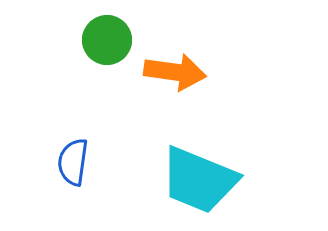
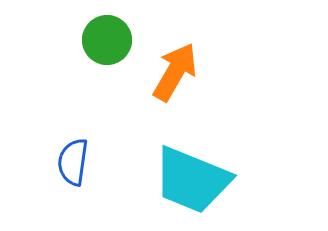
orange arrow: rotated 68 degrees counterclockwise
cyan trapezoid: moved 7 px left
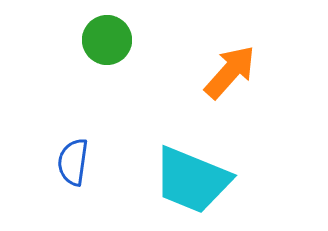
orange arrow: moved 55 px right; rotated 12 degrees clockwise
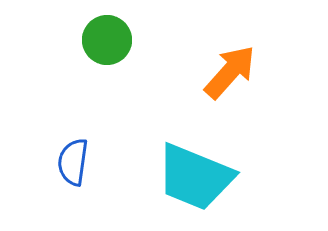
cyan trapezoid: moved 3 px right, 3 px up
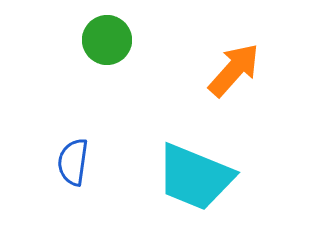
orange arrow: moved 4 px right, 2 px up
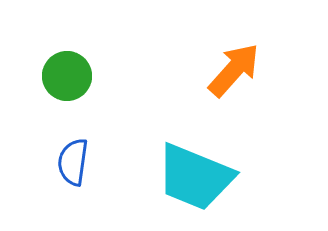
green circle: moved 40 px left, 36 px down
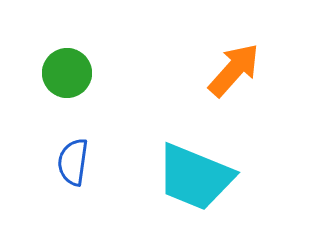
green circle: moved 3 px up
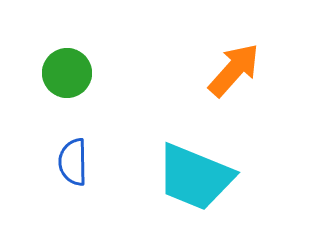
blue semicircle: rotated 9 degrees counterclockwise
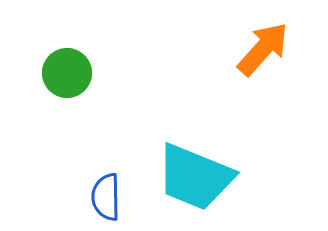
orange arrow: moved 29 px right, 21 px up
blue semicircle: moved 33 px right, 35 px down
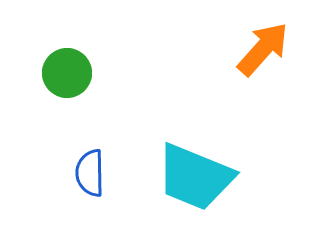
blue semicircle: moved 16 px left, 24 px up
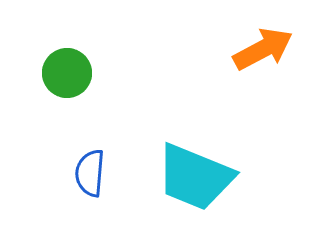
orange arrow: rotated 20 degrees clockwise
blue semicircle: rotated 6 degrees clockwise
